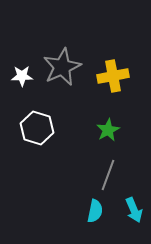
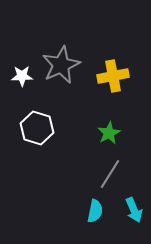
gray star: moved 1 px left, 2 px up
green star: moved 1 px right, 3 px down
gray line: moved 2 px right, 1 px up; rotated 12 degrees clockwise
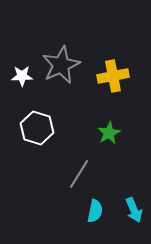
gray line: moved 31 px left
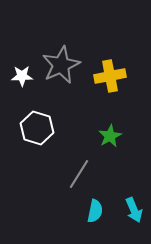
yellow cross: moved 3 px left
green star: moved 1 px right, 3 px down
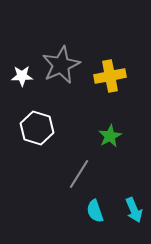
cyan semicircle: rotated 150 degrees clockwise
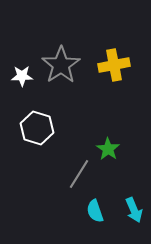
gray star: rotated 9 degrees counterclockwise
yellow cross: moved 4 px right, 11 px up
green star: moved 2 px left, 13 px down; rotated 10 degrees counterclockwise
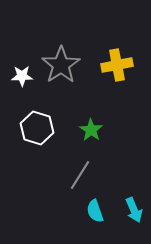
yellow cross: moved 3 px right
green star: moved 17 px left, 19 px up
gray line: moved 1 px right, 1 px down
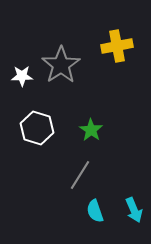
yellow cross: moved 19 px up
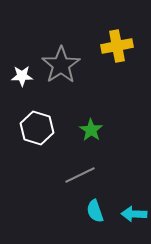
gray line: rotated 32 degrees clockwise
cyan arrow: moved 4 px down; rotated 115 degrees clockwise
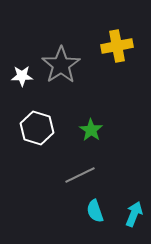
cyan arrow: rotated 110 degrees clockwise
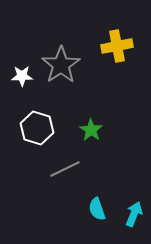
gray line: moved 15 px left, 6 px up
cyan semicircle: moved 2 px right, 2 px up
